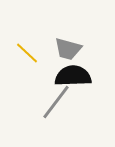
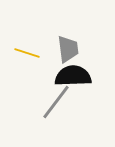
gray trapezoid: rotated 112 degrees counterclockwise
yellow line: rotated 25 degrees counterclockwise
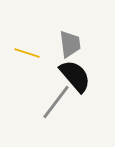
gray trapezoid: moved 2 px right, 5 px up
black semicircle: moved 2 px right; rotated 51 degrees clockwise
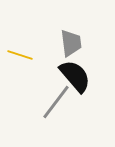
gray trapezoid: moved 1 px right, 1 px up
yellow line: moved 7 px left, 2 px down
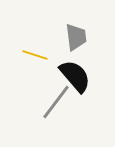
gray trapezoid: moved 5 px right, 6 px up
yellow line: moved 15 px right
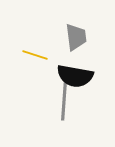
black semicircle: rotated 141 degrees clockwise
gray line: moved 8 px right, 1 px up; rotated 33 degrees counterclockwise
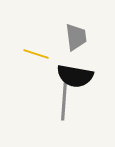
yellow line: moved 1 px right, 1 px up
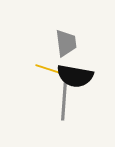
gray trapezoid: moved 10 px left, 6 px down
yellow line: moved 12 px right, 15 px down
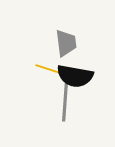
gray line: moved 1 px right, 1 px down
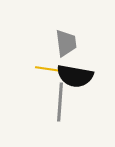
yellow line: rotated 10 degrees counterclockwise
gray line: moved 5 px left
